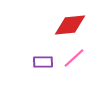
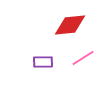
pink line: moved 9 px right; rotated 10 degrees clockwise
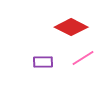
red diamond: moved 1 px right, 2 px down; rotated 32 degrees clockwise
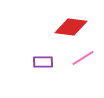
red diamond: rotated 20 degrees counterclockwise
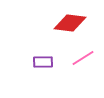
red diamond: moved 1 px left, 4 px up
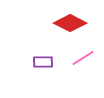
red diamond: rotated 20 degrees clockwise
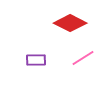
purple rectangle: moved 7 px left, 2 px up
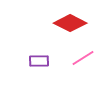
purple rectangle: moved 3 px right, 1 px down
